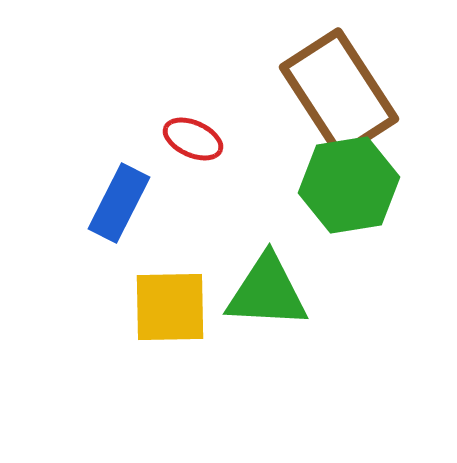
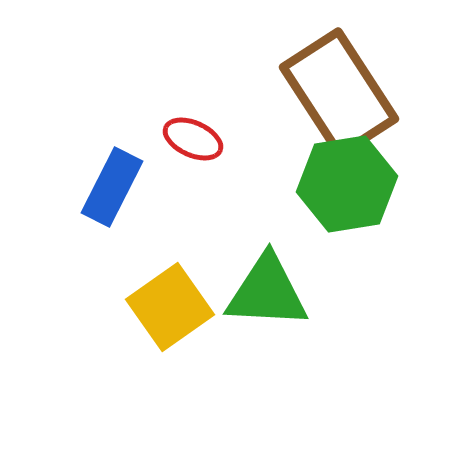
green hexagon: moved 2 px left, 1 px up
blue rectangle: moved 7 px left, 16 px up
yellow square: rotated 34 degrees counterclockwise
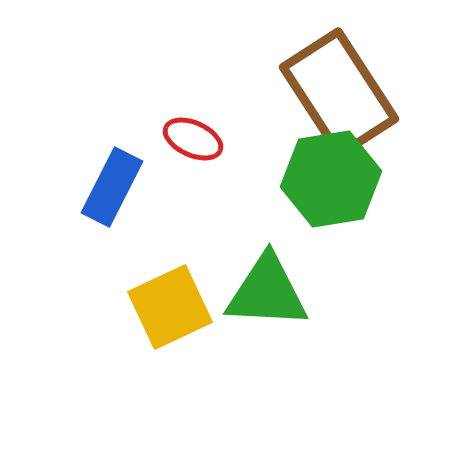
green hexagon: moved 16 px left, 5 px up
yellow square: rotated 10 degrees clockwise
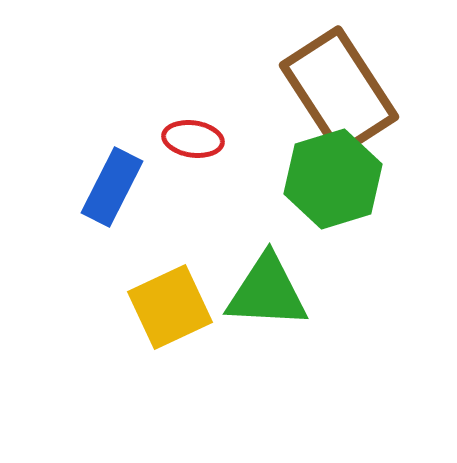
brown rectangle: moved 2 px up
red ellipse: rotated 16 degrees counterclockwise
green hexagon: moved 2 px right; rotated 8 degrees counterclockwise
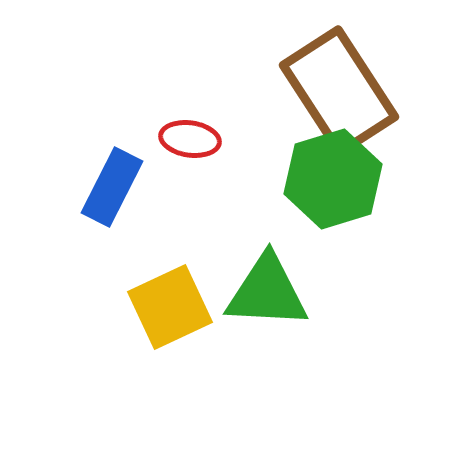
red ellipse: moved 3 px left
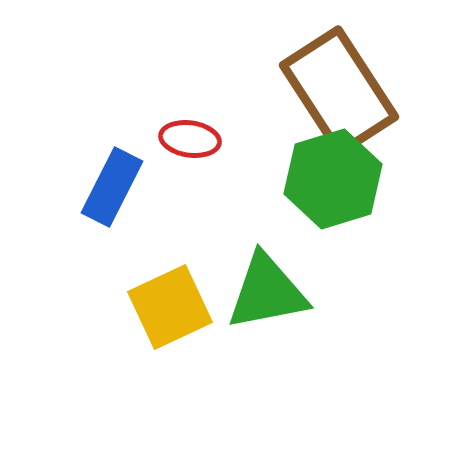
green triangle: rotated 14 degrees counterclockwise
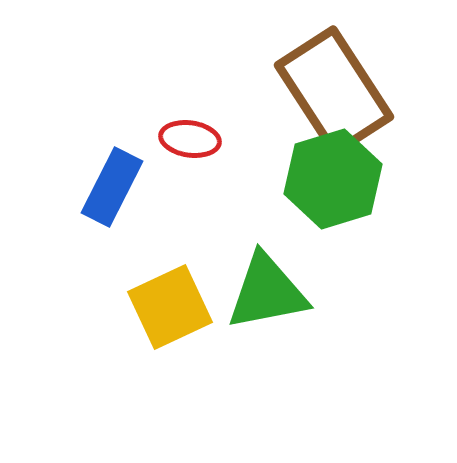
brown rectangle: moved 5 px left
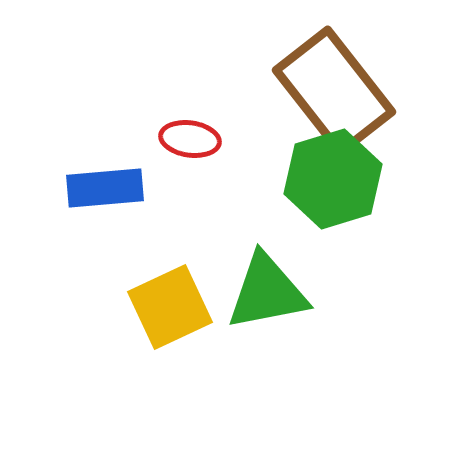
brown rectangle: rotated 5 degrees counterclockwise
blue rectangle: moved 7 px left, 1 px down; rotated 58 degrees clockwise
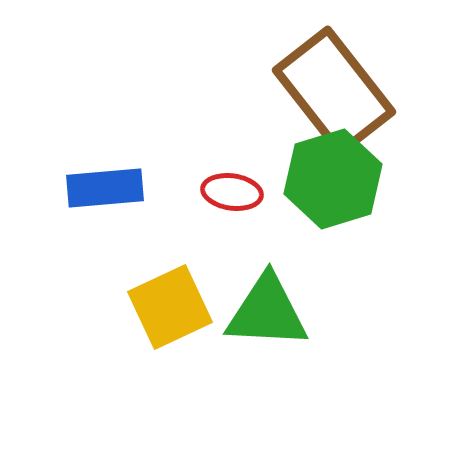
red ellipse: moved 42 px right, 53 px down
green triangle: moved 20 px down; rotated 14 degrees clockwise
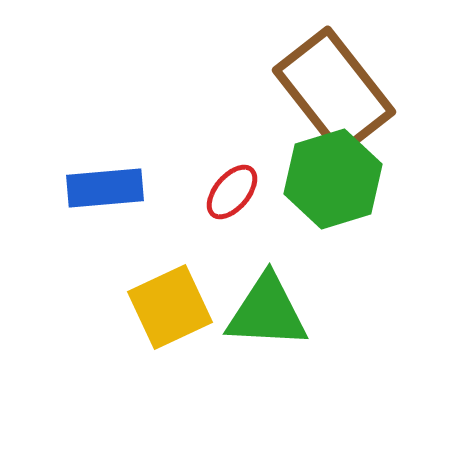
red ellipse: rotated 58 degrees counterclockwise
